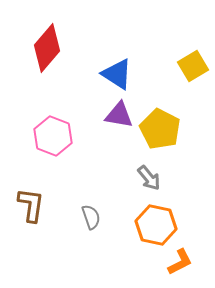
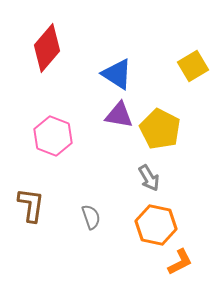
gray arrow: rotated 8 degrees clockwise
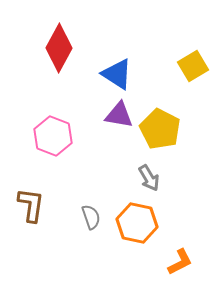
red diamond: moved 12 px right; rotated 12 degrees counterclockwise
orange hexagon: moved 19 px left, 2 px up
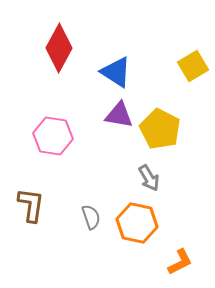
blue triangle: moved 1 px left, 2 px up
pink hexagon: rotated 12 degrees counterclockwise
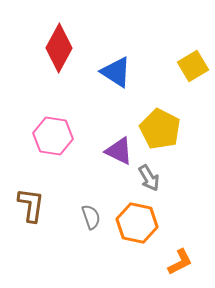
purple triangle: moved 36 px down; rotated 16 degrees clockwise
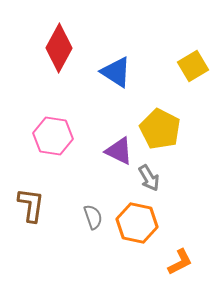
gray semicircle: moved 2 px right
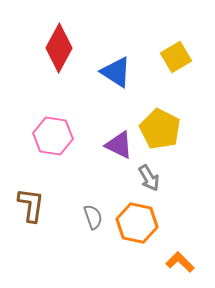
yellow square: moved 17 px left, 9 px up
purple triangle: moved 6 px up
orange L-shape: rotated 108 degrees counterclockwise
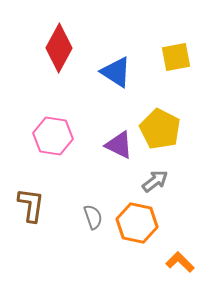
yellow square: rotated 20 degrees clockwise
gray arrow: moved 6 px right, 3 px down; rotated 96 degrees counterclockwise
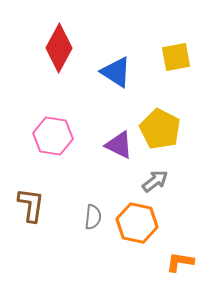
gray semicircle: rotated 25 degrees clockwise
orange L-shape: rotated 36 degrees counterclockwise
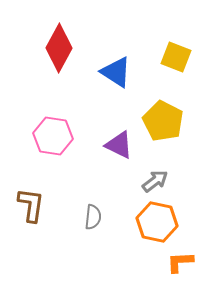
yellow square: rotated 32 degrees clockwise
yellow pentagon: moved 3 px right, 8 px up
orange hexagon: moved 20 px right, 1 px up
orange L-shape: rotated 12 degrees counterclockwise
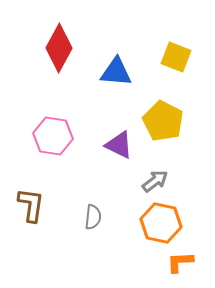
blue triangle: rotated 28 degrees counterclockwise
orange hexagon: moved 4 px right, 1 px down
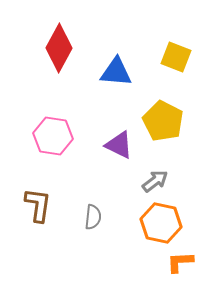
brown L-shape: moved 7 px right
